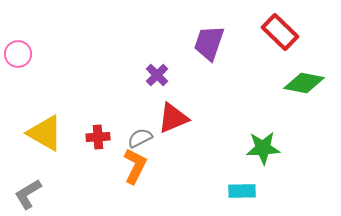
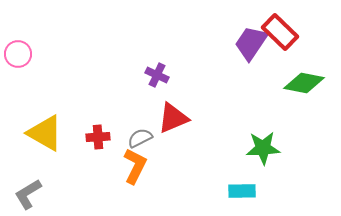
purple trapezoid: moved 42 px right; rotated 15 degrees clockwise
purple cross: rotated 20 degrees counterclockwise
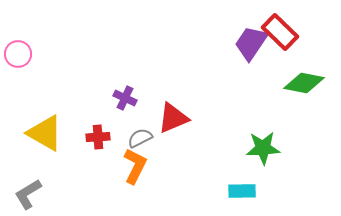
purple cross: moved 32 px left, 23 px down
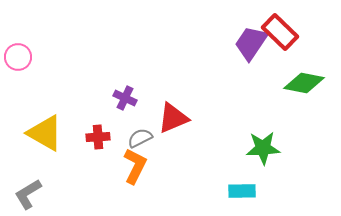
pink circle: moved 3 px down
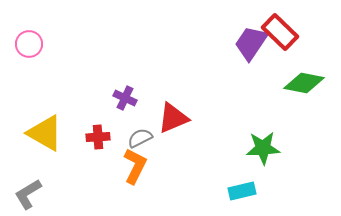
pink circle: moved 11 px right, 13 px up
cyan rectangle: rotated 12 degrees counterclockwise
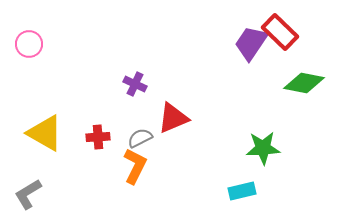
purple cross: moved 10 px right, 14 px up
